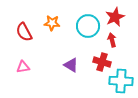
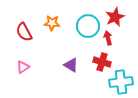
red arrow: moved 4 px left, 2 px up
pink triangle: rotated 24 degrees counterclockwise
cyan cross: moved 1 px down; rotated 10 degrees counterclockwise
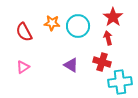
red star: moved 2 px left; rotated 12 degrees counterclockwise
cyan circle: moved 10 px left
cyan cross: moved 1 px left
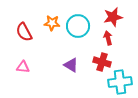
red star: rotated 24 degrees clockwise
pink triangle: rotated 40 degrees clockwise
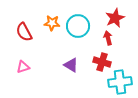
red star: moved 2 px right, 1 px down; rotated 12 degrees counterclockwise
pink triangle: rotated 24 degrees counterclockwise
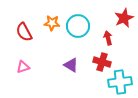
red star: moved 9 px right
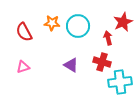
red star: moved 1 px left, 4 px down
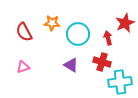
red star: moved 2 px right, 1 px down
cyan circle: moved 8 px down
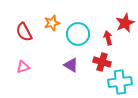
orange star: rotated 21 degrees counterclockwise
